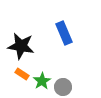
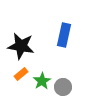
blue rectangle: moved 2 px down; rotated 35 degrees clockwise
orange rectangle: moved 1 px left; rotated 72 degrees counterclockwise
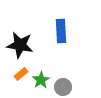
blue rectangle: moved 3 px left, 4 px up; rotated 15 degrees counterclockwise
black star: moved 1 px left, 1 px up
green star: moved 1 px left, 1 px up
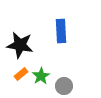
green star: moved 4 px up
gray circle: moved 1 px right, 1 px up
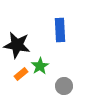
blue rectangle: moved 1 px left, 1 px up
black star: moved 3 px left
green star: moved 1 px left, 10 px up
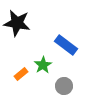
blue rectangle: moved 6 px right, 15 px down; rotated 50 degrees counterclockwise
black star: moved 22 px up
green star: moved 3 px right, 1 px up
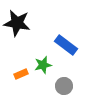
green star: rotated 18 degrees clockwise
orange rectangle: rotated 16 degrees clockwise
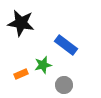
black star: moved 4 px right
gray circle: moved 1 px up
